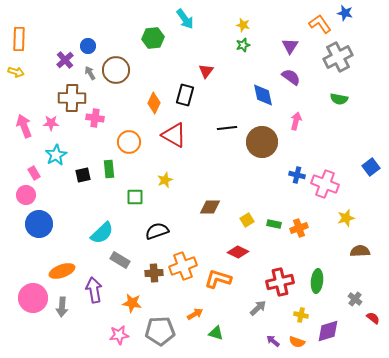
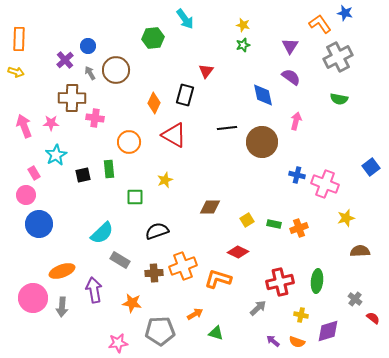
pink star at (119, 335): moved 1 px left, 8 px down
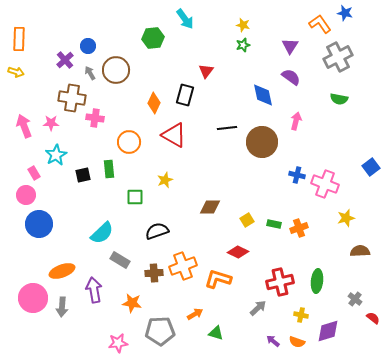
brown cross at (72, 98): rotated 8 degrees clockwise
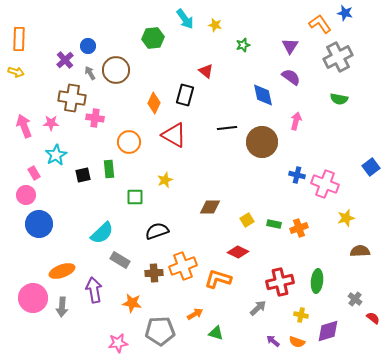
yellow star at (243, 25): moved 28 px left
red triangle at (206, 71): rotated 28 degrees counterclockwise
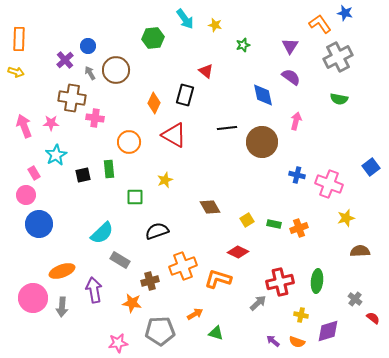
pink cross at (325, 184): moved 4 px right
brown diamond at (210, 207): rotated 60 degrees clockwise
brown cross at (154, 273): moved 4 px left, 8 px down; rotated 12 degrees counterclockwise
gray arrow at (258, 308): moved 5 px up
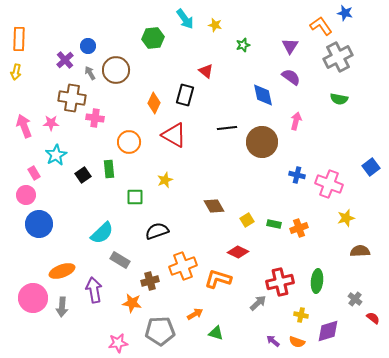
orange L-shape at (320, 24): moved 1 px right, 2 px down
yellow arrow at (16, 72): rotated 84 degrees clockwise
black square at (83, 175): rotated 21 degrees counterclockwise
brown diamond at (210, 207): moved 4 px right, 1 px up
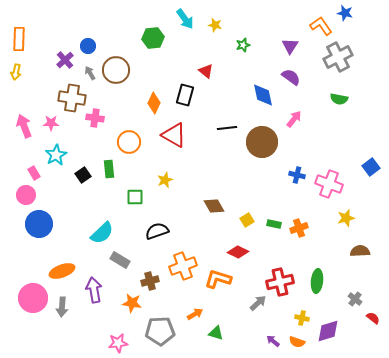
pink arrow at (296, 121): moved 2 px left, 2 px up; rotated 24 degrees clockwise
yellow cross at (301, 315): moved 1 px right, 3 px down
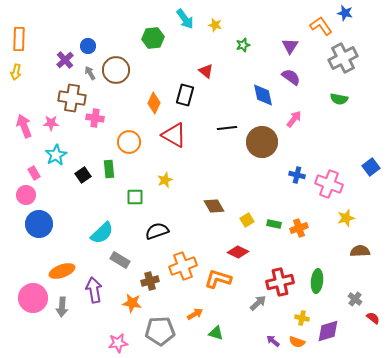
gray cross at (338, 57): moved 5 px right, 1 px down
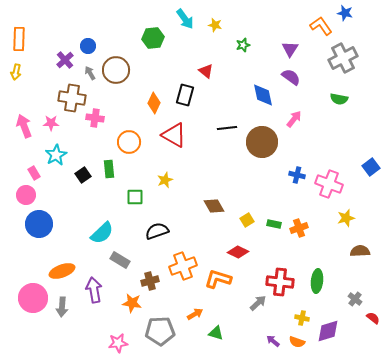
purple triangle at (290, 46): moved 3 px down
red cross at (280, 282): rotated 20 degrees clockwise
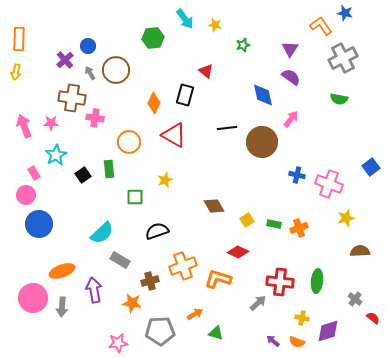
pink arrow at (294, 119): moved 3 px left
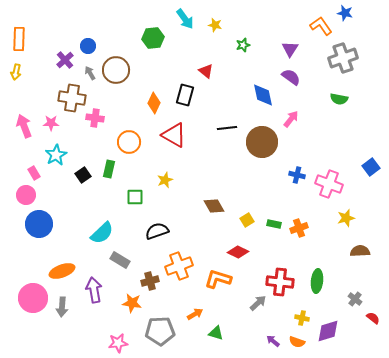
gray cross at (343, 58): rotated 8 degrees clockwise
green rectangle at (109, 169): rotated 18 degrees clockwise
orange cross at (183, 266): moved 4 px left
